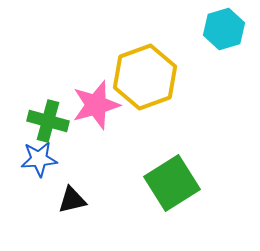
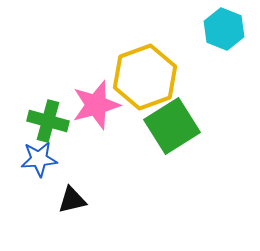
cyan hexagon: rotated 21 degrees counterclockwise
green square: moved 57 px up
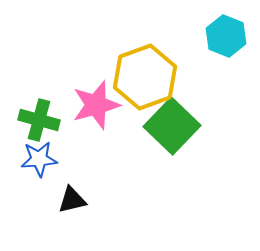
cyan hexagon: moved 2 px right, 7 px down
green cross: moved 9 px left, 1 px up
green square: rotated 14 degrees counterclockwise
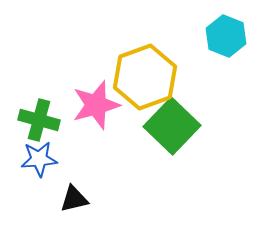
black triangle: moved 2 px right, 1 px up
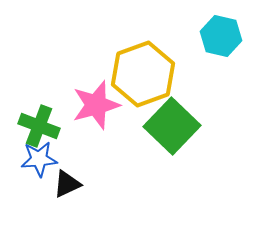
cyan hexagon: moved 5 px left; rotated 9 degrees counterclockwise
yellow hexagon: moved 2 px left, 3 px up
green cross: moved 6 px down; rotated 6 degrees clockwise
black triangle: moved 7 px left, 15 px up; rotated 12 degrees counterclockwise
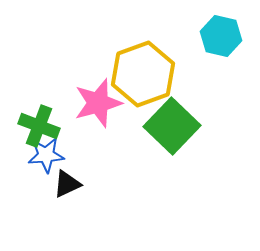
pink star: moved 2 px right, 2 px up
blue star: moved 7 px right, 4 px up
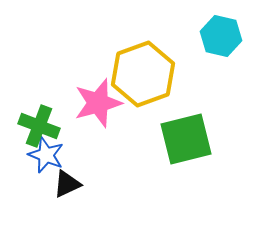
green square: moved 14 px right, 13 px down; rotated 32 degrees clockwise
blue star: rotated 27 degrees clockwise
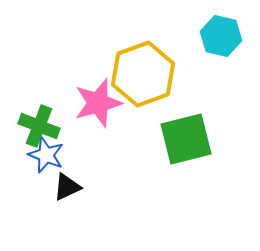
black triangle: moved 3 px down
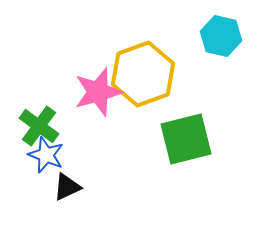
pink star: moved 11 px up
green cross: rotated 15 degrees clockwise
